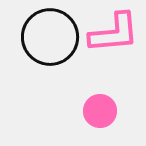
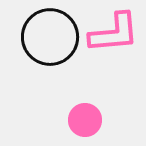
pink circle: moved 15 px left, 9 px down
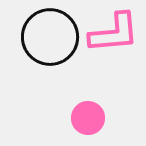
pink circle: moved 3 px right, 2 px up
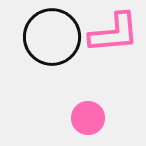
black circle: moved 2 px right
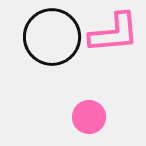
pink circle: moved 1 px right, 1 px up
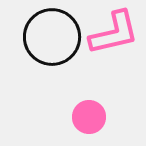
pink L-shape: rotated 8 degrees counterclockwise
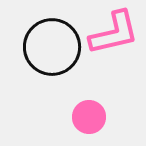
black circle: moved 10 px down
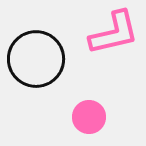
black circle: moved 16 px left, 12 px down
